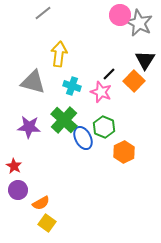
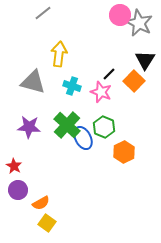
green cross: moved 3 px right, 5 px down
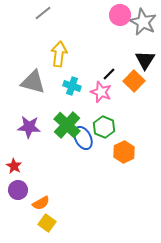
gray star: moved 4 px right, 1 px up
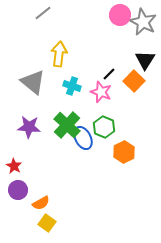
gray triangle: rotated 24 degrees clockwise
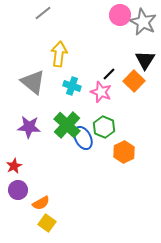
red star: rotated 14 degrees clockwise
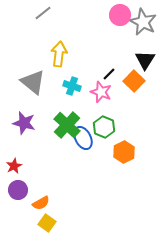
purple star: moved 5 px left, 4 px up; rotated 10 degrees clockwise
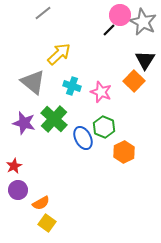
yellow arrow: rotated 40 degrees clockwise
black line: moved 44 px up
green cross: moved 13 px left, 6 px up
